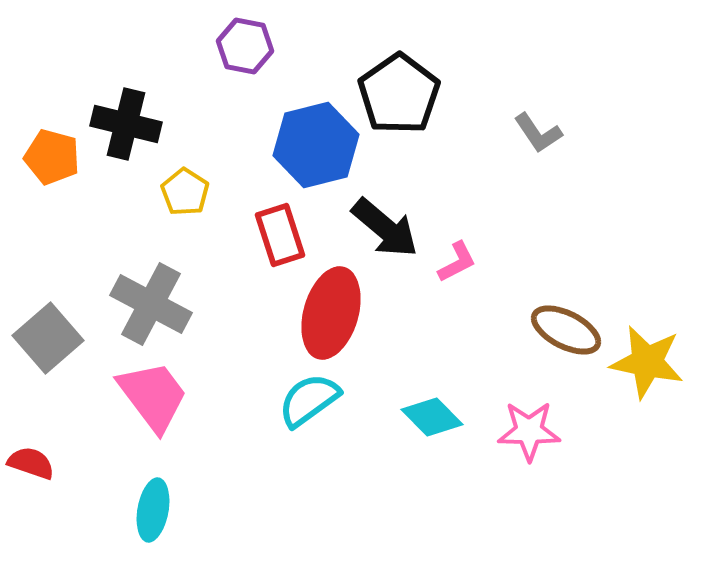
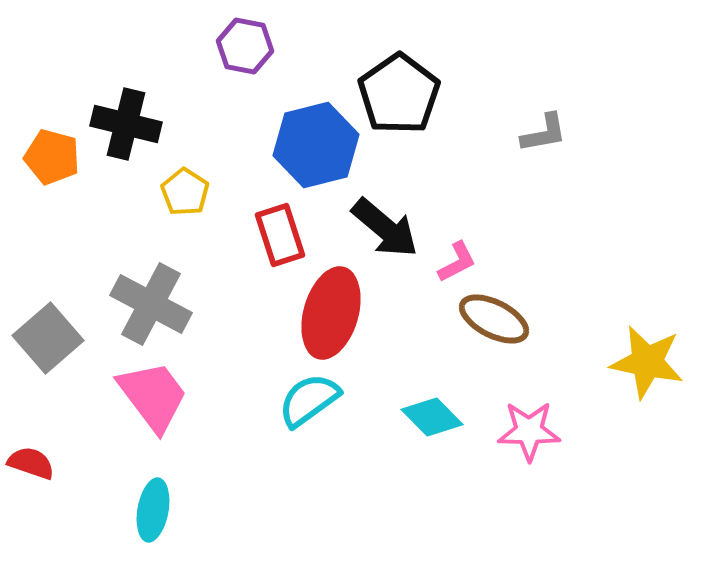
gray L-shape: moved 6 px right; rotated 66 degrees counterclockwise
brown ellipse: moved 72 px left, 11 px up
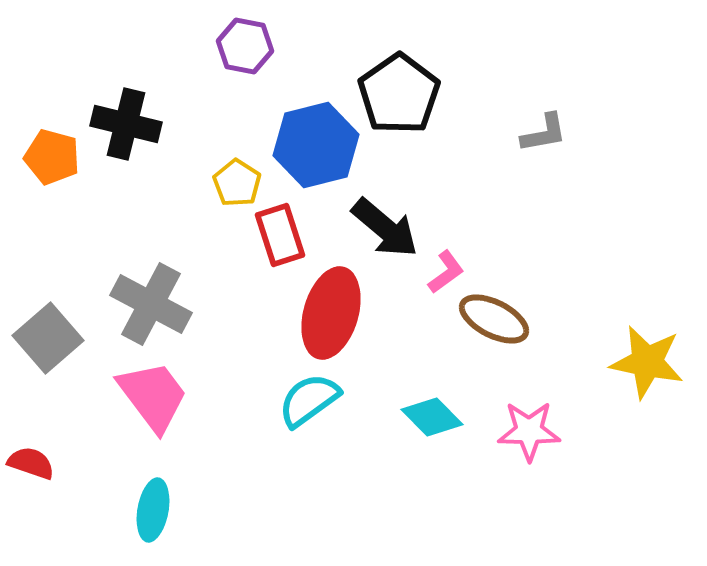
yellow pentagon: moved 52 px right, 9 px up
pink L-shape: moved 11 px left, 10 px down; rotated 9 degrees counterclockwise
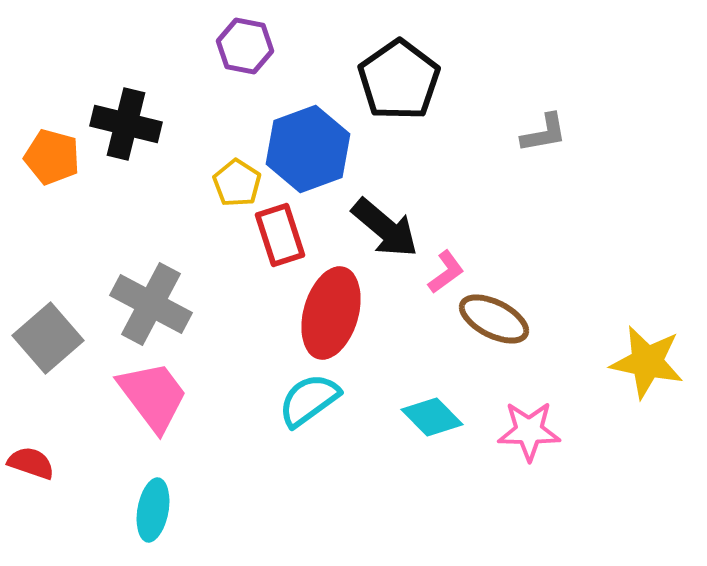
black pentagon: moved 14 px up
blue hexagon: moved 8 px left, 4 px down; rotated 6 degrees counterclockwise
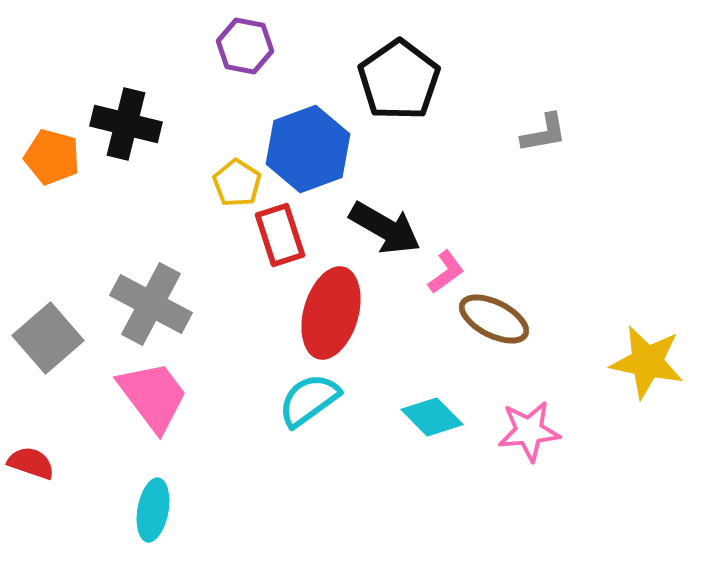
black arrow: rotated 10 degrees counterclockwise
pink star: rotated 6 degrees counterclockwise
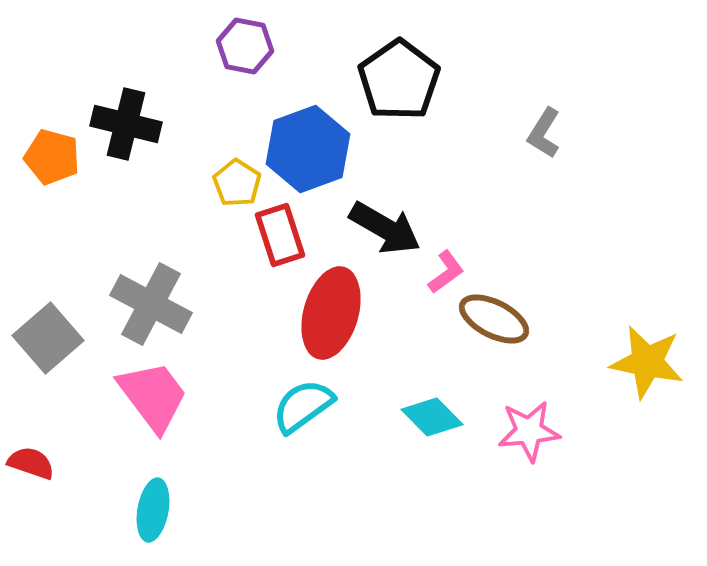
gray L-shape: rotated 132 degrees clockwise
cyan semicircle: moved 6 px left, 6 px down
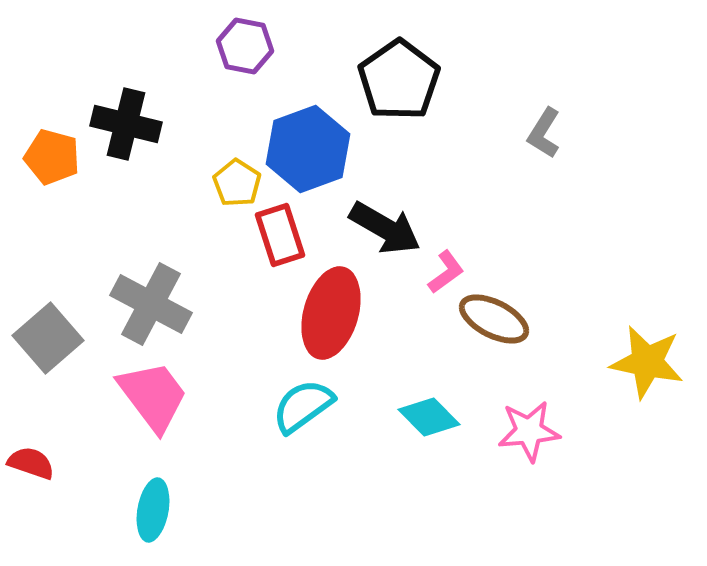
cyan diamond: moved 3 px left
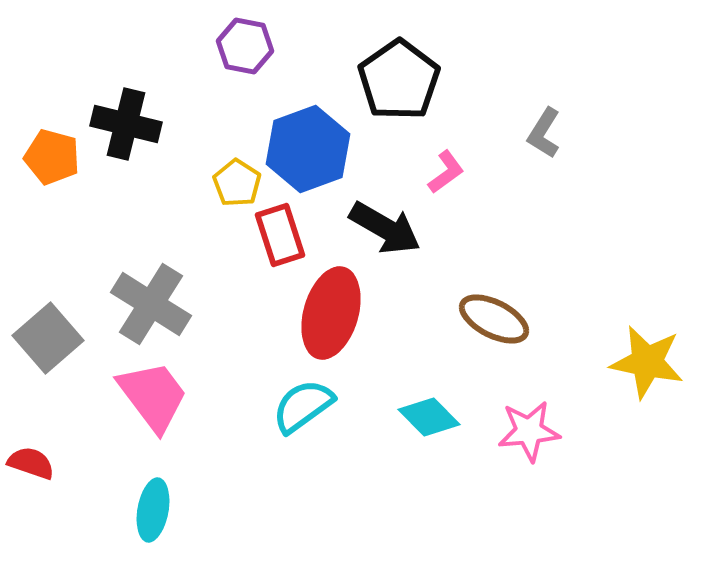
pink L-shape: moved 100 px up
gray cross: rotated 4 degrees clockwise
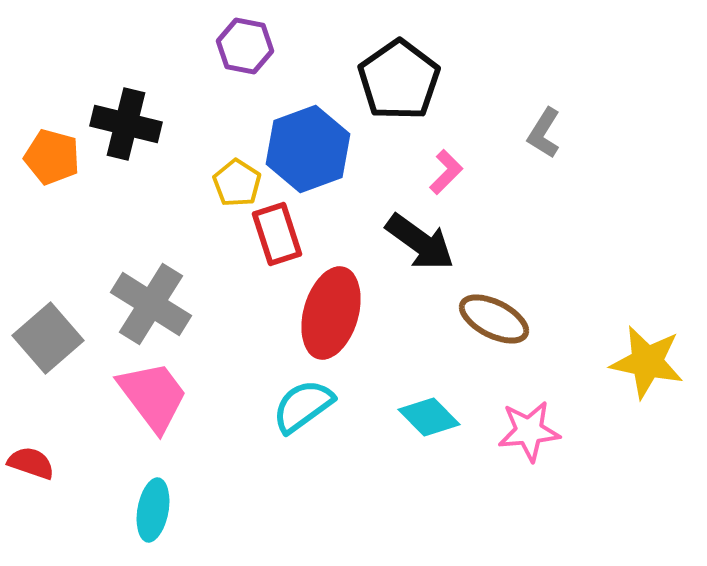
pink L-shape: rotated 9 degrees counterclockwise
black arrow: moved 35 px right, 14 px down; rotated 6 degrees clockwise
red rectangle: moved 3 px left, 1 px up
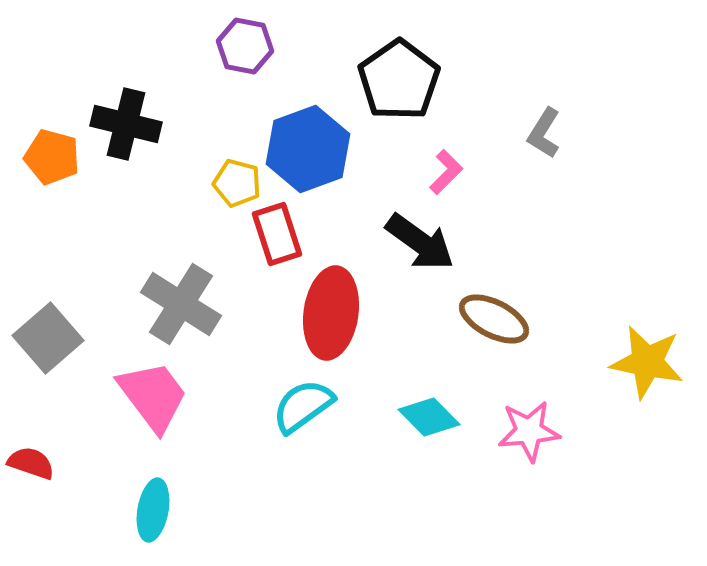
yellow pentagon: rotated 18 degrees counterclockwise
gray cross: moved 30 px right
red ellipse: rotated 8 degrees counterclockwise
